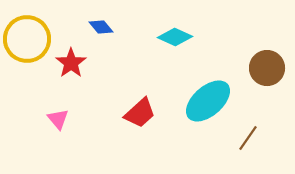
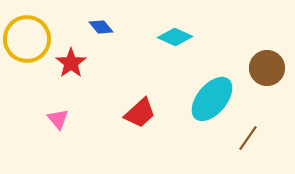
cyan ellipse: moved 4 px right, 2 px up; rotated 9 degrees counterclockwise
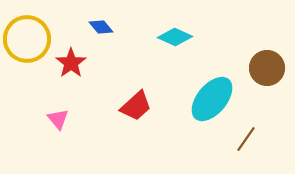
red trapezoid: moved 4 px left, 7 px up
brown line: moved 2 px left, 1 px down
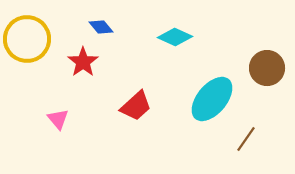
red star: moved 12 px right, 1 px up
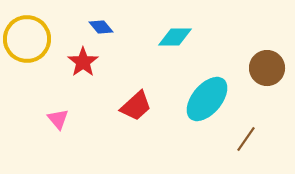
cyan diamond: rotated 24 degrees counterclockwise
cyan ellipse: moved 5 px left
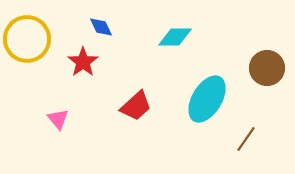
blue diamond: rotated 15 degrees clockwise
cyan ellipse: rotated 9 degrees counterclockwise
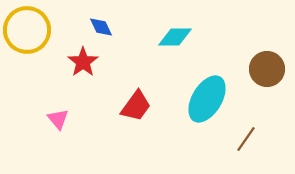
yellow circle: moved 9 px up
brown circle: moved 1 px down
red trapezoid: rotated 12 degrees counterclockwise
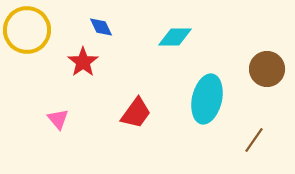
cyan ellipse: rotated 18 degrees counterclockwise
red trapezoid: moved 7 px down
brown line: moved 8 px right, 1 px down
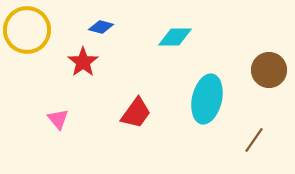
blue diamond: rotated 50 degrees counterclockwise
brown circle: moved 2 px right, 1 px down
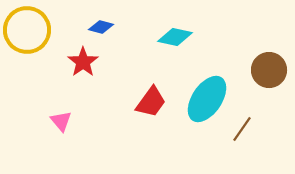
cyan diamond: rotated 12 degrees clockwise
cyan ellipse: rotated 21 degrees clockwise
red trapezoid: moved 15 px right, 11 px up
pink triangle: moved 3 px right, 2 px down
brown line: moved 12 px left, 11 px up
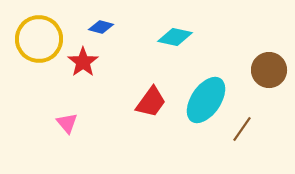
yellow circle: moved 12 px right, 9 px down
cyan ellipse: moved 1 px left, 1 px down
pink triangle: moved 6 px right, 2 px down
